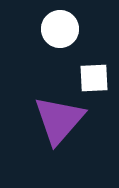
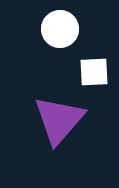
white square: moved 6 px up
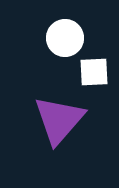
white circle: moved 5 px right, 9 px down
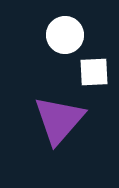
white circle: moved 3 px up
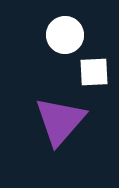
purple triangle: moved 1 px right, 1 px down
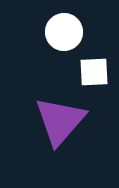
white circle: moved 1 px left, 3 px up
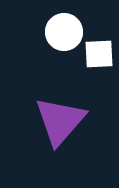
white square: moved 5 px right, 18 px up
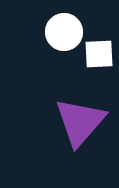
purple triangle: moved 20 px right, 1 px down
